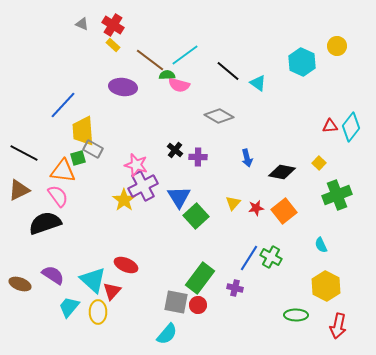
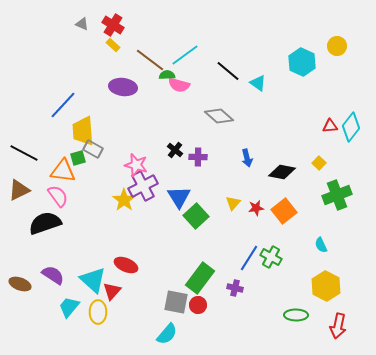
gray diamond at (219, 116): rotated 12 degrees clockwise
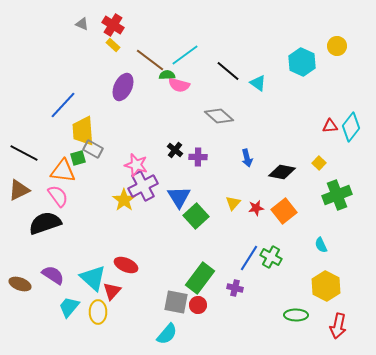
purple ellipse at (123, 87): rotated 72 degrees counterclockwise
cyan triangle at (93, 280): moved 2 px up
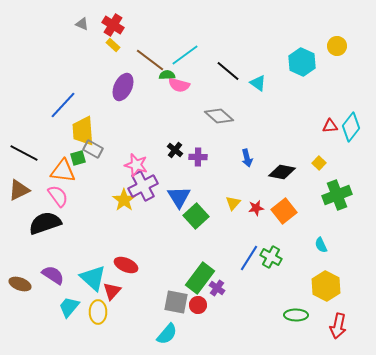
purple cross at (235, 288): moved 18 px left; rotated 21 degrees clockwise
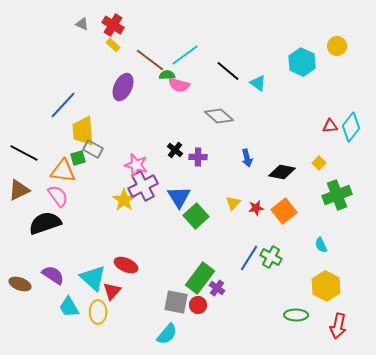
cyan trapezoid at (69, 307): rotated 70 degrees counterclockwise
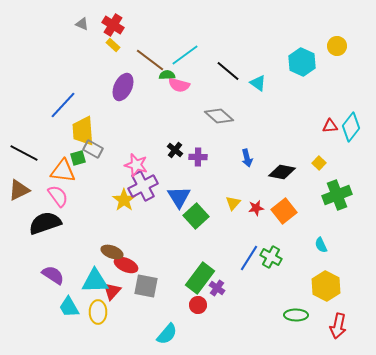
cyan triangle at (93, 278): moved 2 px right, 3 px down; rotated 44 degrees counterclockwise
brown ellipse at (20, 284): moved 92 px right, 32 px up
gray square at (176, 302): moved 30 px left, 16 px up
